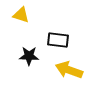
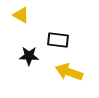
yellow triangle: rotated 12 degrees clockwise
yellow arrow: moved 2 px down
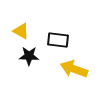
yellow triangle: moved 16 px down
yellow arrow: moved 5 px right, 3 px up
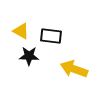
black rectangle: moved 7 px left, 4 px up
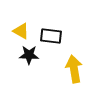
black star: moved 1 px up
yellow arrow: rotated 60 degrees clockwise
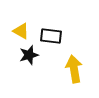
black star: rotated 18 degrees counterclockwise
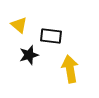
yellow triangle: moved 2 px left, 6 px up; rotated 12 degrees clockwise
yellow arrow: moved 4 px left
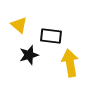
yellow arrow: moved 6 px up
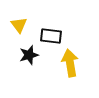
yellow triangle: rotated 12 degrees clockwise
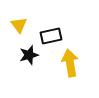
black rectangle: rotated 20 degrees counterclockwise
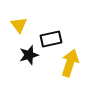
black rectangle: moved 3 px down
yellow arrow: rotated 28 degrees clockwise
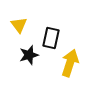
black rectangle: moved 1 px up; rotated 65 degrees counterclockwise
